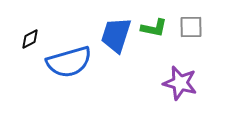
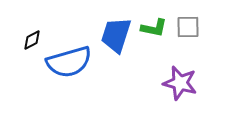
gray square: moved 3 px left
black diamond: moved 2 px right, 1 px down
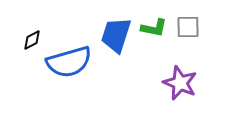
purple star: rotated 8 degrees clockwise
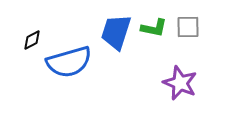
blue trapezoid: moved 3 px up
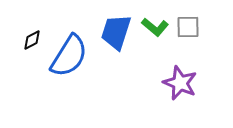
green L-shape: moved 1 px right, 1 px up; rotated 28 degrees clockwise
blue semicircle: moved 6 px up; rotated 42 degrees counterclockwise
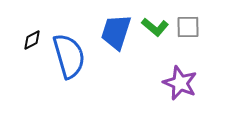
blue semicircle: rotated 48 degrees counterclockwise
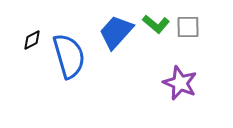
green L-shape: moved 1 px right, 3 px up
blue trapezoid: rotated 24 degrees clockwise
